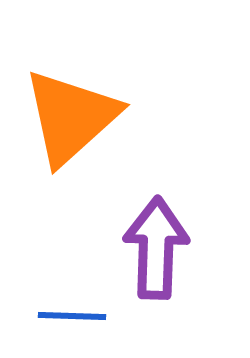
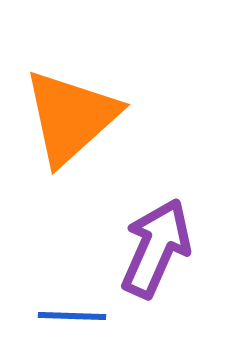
purple arrow: rotated 22 degrees clockwise
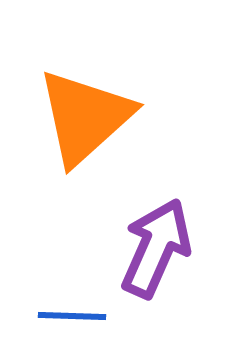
orange triangle: moved 14 px right
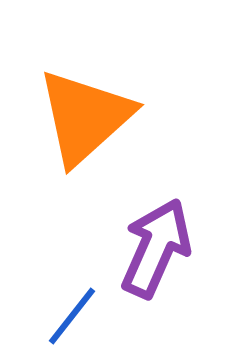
blue line: rotated 54 degrees counterclockwise
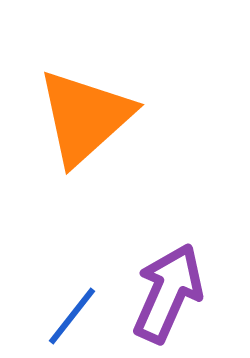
purple arrow: moved 12 px right, 45 px down
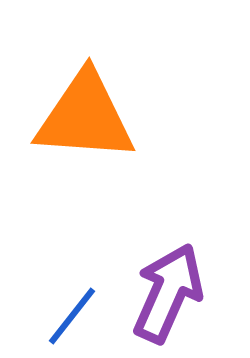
orange triangle: rotated 46 degrees clockwise
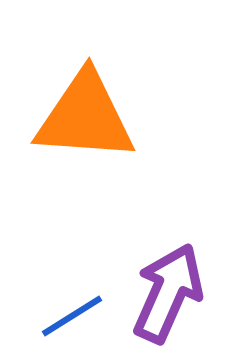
blue line: rotated 20 degrees clockwise
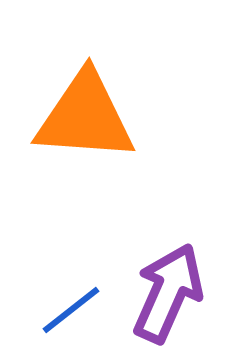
blue line: moved 1 px left, 6 px up; rotated 6 degrees counterclockwise
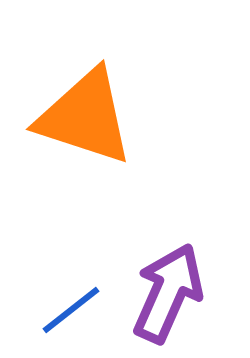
orange triangle: rotated 14 degrees clockwise
